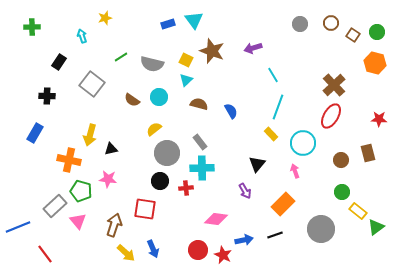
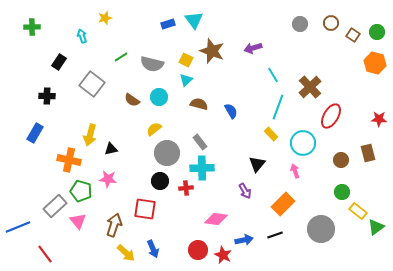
brown cross at (334, 85): moved 24 px left, 2 px down
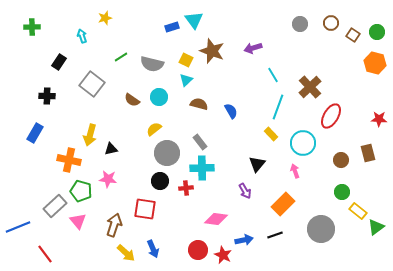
blue rectangle at (168, 24): moved 4 px right, 3 px down
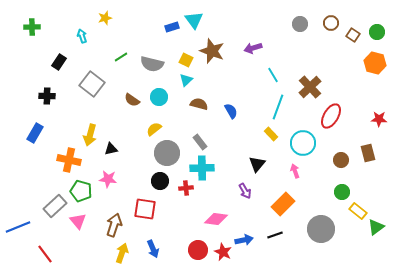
yellow arrow at (126, 253): moved 4 px left; rotated 114 degrees counterclockwise
red star at (223, 255): moved 3 px up
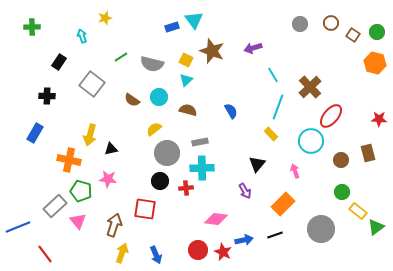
brown semicircle at (199, 104): moved 11 px left, 6 px down
red ellipse at (331, 116): rotated 10 degrees clockwise
gray rectangle at (200, 142): rotated 63 degrees counterclockwise
cyan circle at (303, 143): moved 8 px right, 2 px up
blue arrow at (153, 249): moved 3 px right, 6 px down
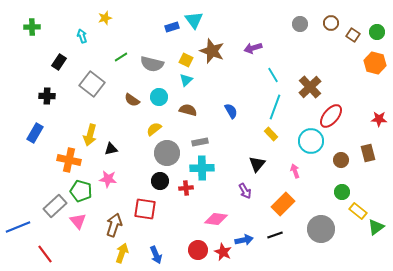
cyan line at (278, 107): moved 3 px left
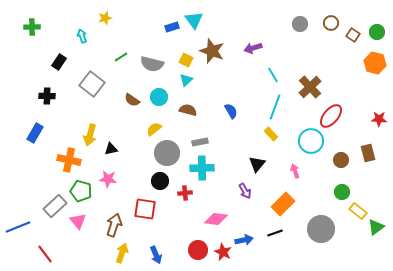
red cross at (186, 188): moved 1 px left, 5 px down
black line at (275, 235): moved 2 px up
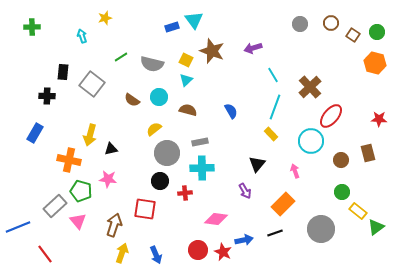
black rectangle at (59, 62): moved 4 px right, 10 px down; rotated 28 degrees counterclockwise
